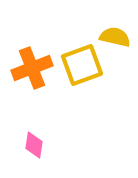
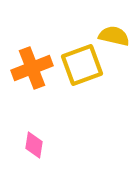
yellow semicircle: moved 1 px left, 1 px up
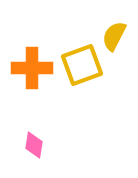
yellow semicircle: rotated 76 degrees counterclockwise
orange cross: rotated 21 degrees clockwise
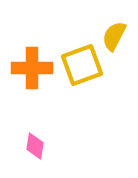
pink diamond: moved 1 px right, 1 px down
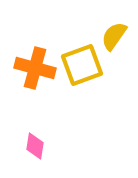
yellow semicircle: rotated 8 degrees clockwise
orange cross: moved 3 px right; rotated 15 degrees clockwise
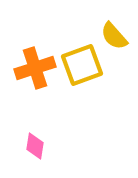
yellow semicircle: rotated 76 degrees counterclockwise
orange cross: rotated 33 degrees counterclockwise
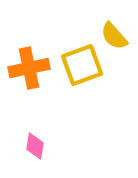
orange cross: moved 6 px left; rotated 6 degrees clockwise
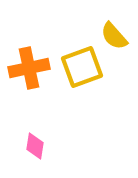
yellow square: moved 2 px down
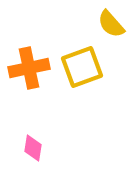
yellow semicircle: moved 3 px left, 12 px up
pink diamond: moved 2 px left, 2 px down
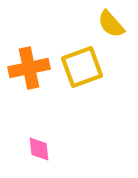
pink diamond: moved 6 px right, 1 px down; rotated 16 degrees counterclockwise
